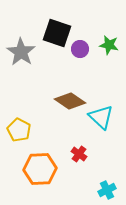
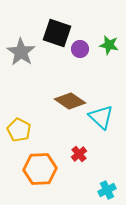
red cross: rotated 14 degrees clockwise
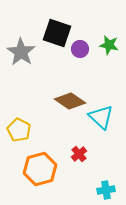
orange hexagon: rotated 12 degrees counterclockwise
cyan cross: moved 1 px left; rotated 18 degrees clockwise
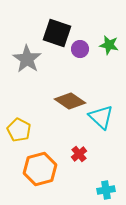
gray star: moved 6 px right, 7 px down
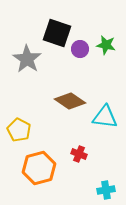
green star: moved 3 px left
cyan triangle: moved 4 px right; rotated 36 degrees counterclockwise
red cross: rotated 28 degrees counterclockwise
orange hexagon: moved 1 px left, 1 px up
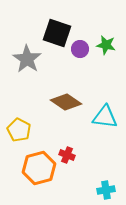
brown diamond: moved 4 px left, 1 px down
red cross: moved 12 px left, 1 px down
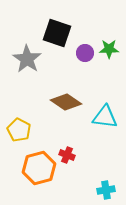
green star: moved 3 px right, 4 px down; rotated 12 degrees counterclockwise
purple circle: moved 5 px right, 4 px down
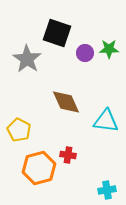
brown diamond: rotated 32 degrees clockwise
cyan triangle: moved 1 px right, 4 px down
red cross: moved 1 px right; rotated 14 degrees counterclockwise
cyan cross: moved 1 px right
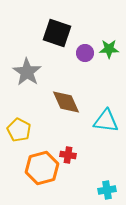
gray star: moved 13 px down
orange hexagon: moved 3 px right
